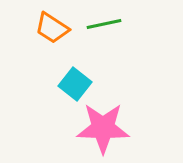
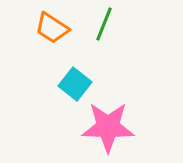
green line: rotated 56 degrees counterclockwise
pink star: moved 5 px right, 1 px up
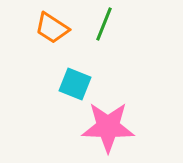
cyan square: rotated 16 degrees counterclockwise
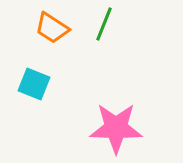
cyan square: moved 41 px left
pink star: moved 8 px right, 1 px down
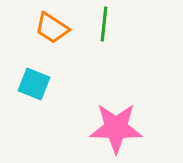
green line: rotated 16 degrees counterclockwise
